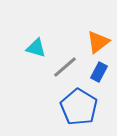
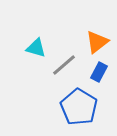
orange triangle: moved 1 px left
gray line: moved 1 px left, 2 px up
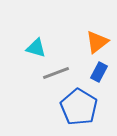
gray line: moved 8 px left, 8 px down; rotated 20 degrees clockwise
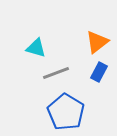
blue pentagon: moved 13 px left, 5 px down
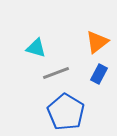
blue rectangle: moved 2 px down
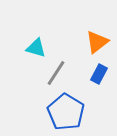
gray line: rotated 36 degrees counterclockwise
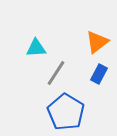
cyan triangle: rotated 20 degrees counterclockwise
